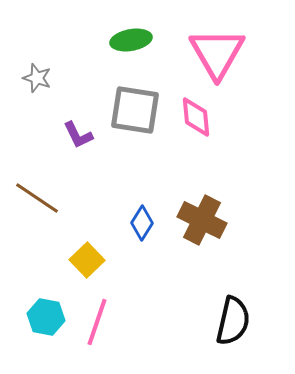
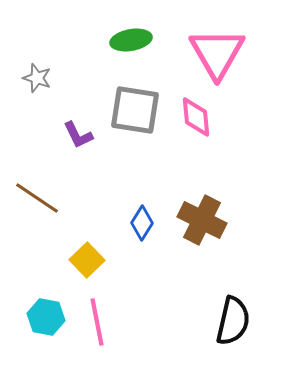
pink line: rotated 30 degrees counterclockwise
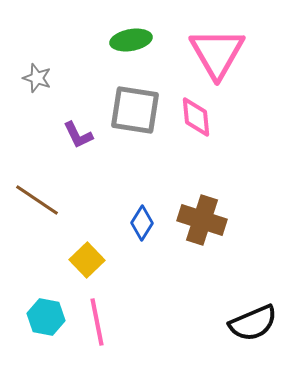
brown line: moved 2 px down
brown cross: rotated 9 degrees counterclockwise
black semicircle: moved 20 px right, 2 px down; rotated 54 degrees clockwise
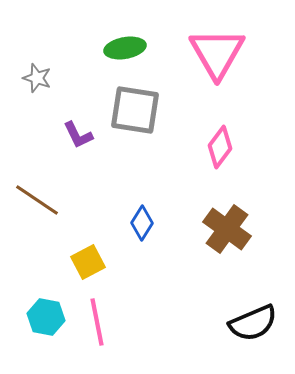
green ellipse: moved 6 px left, 8 px down
pink diamond: moved 24 px right, 30 px down; rotated 42 degrees clockwise
brown cross: moved 25 px right, 9 px down; rotated 18 degrees clockwise
yellow square: moved 1 px right, 2 px down; rotated 16 degrees clockwise
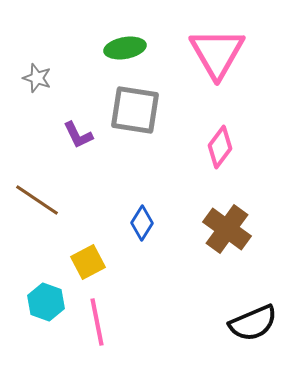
cyan hexagon: moved 15 px up; rotated 9 degrees clockwise
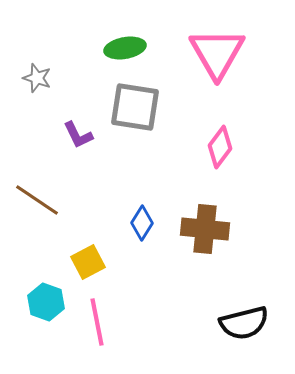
gray square: moved 3 px up
brown cross: moved 22 px left; rotated 30 degrees counterclockwise
black semicircle: moved 9 px left; rotated 9 degrees clockwise
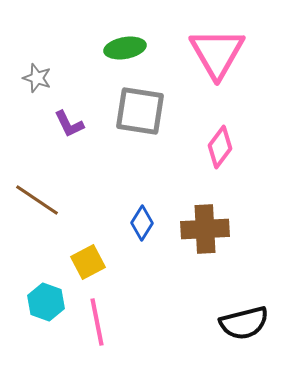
gray square: moved 5 px right, 4 px down
purple L-shape: moved 9 px left, 11 px up
brown cross: rotated 9 degrees counterclockwise
